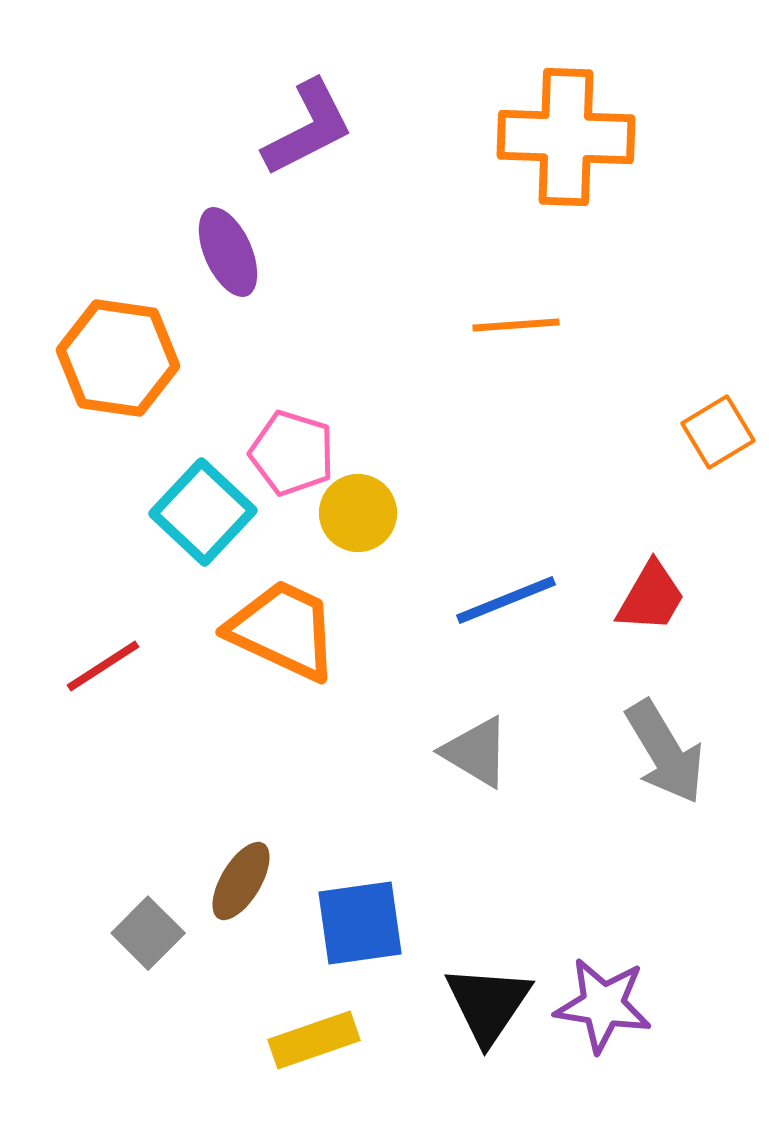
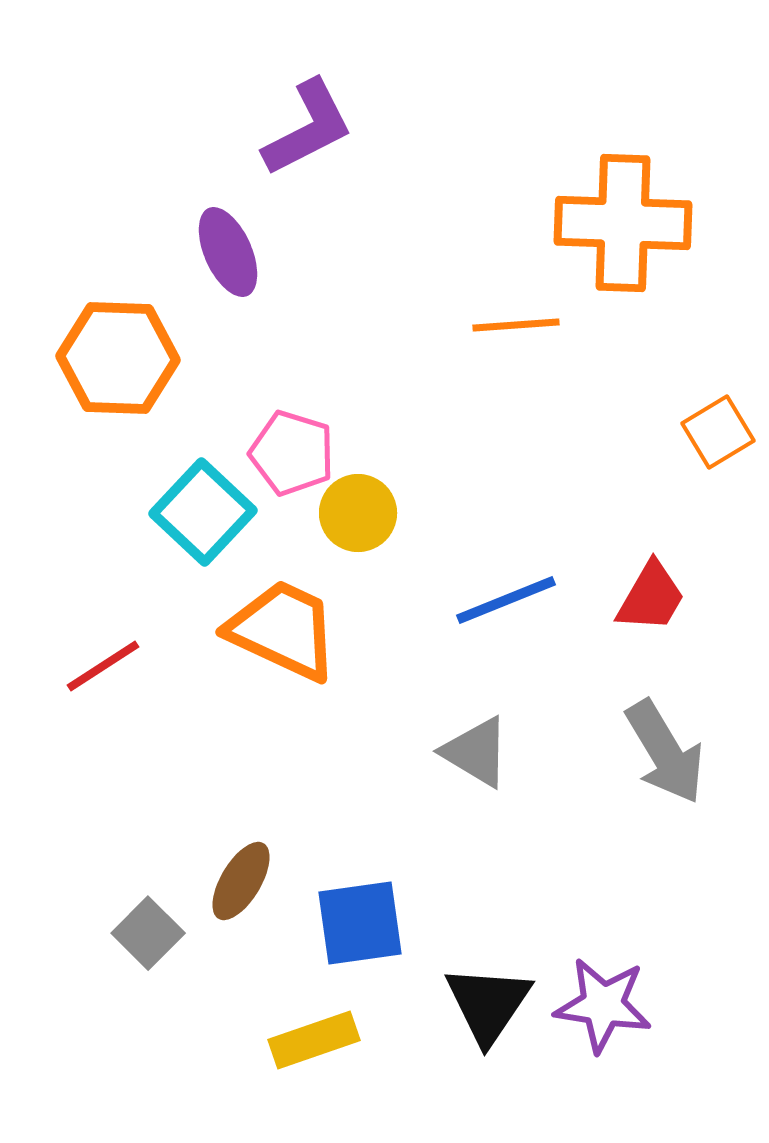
orange cross: moved 57 px right, 86 px down
orange hexagon: rotated 6 degrees counterclockwise
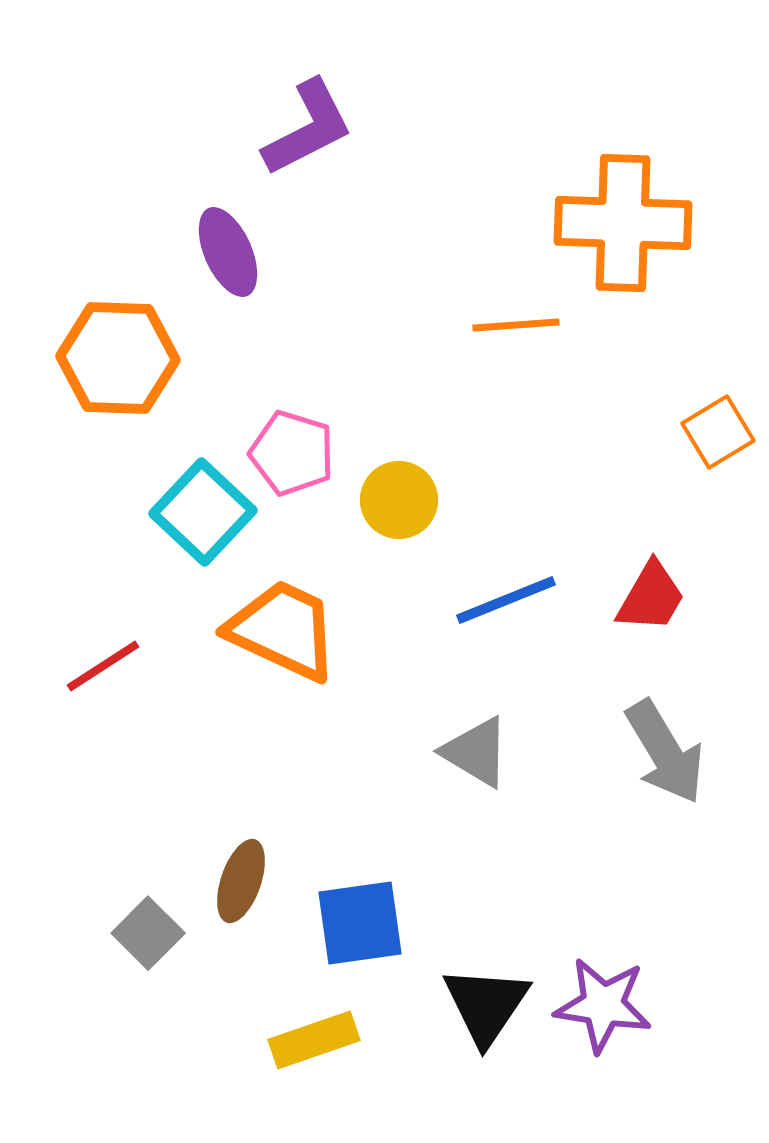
yellow circle: moved 41 px right, 13 px up
brown ellipse: rotated 12 degrees counterclockwise
black triangle: moved 2 px left, 1 px down
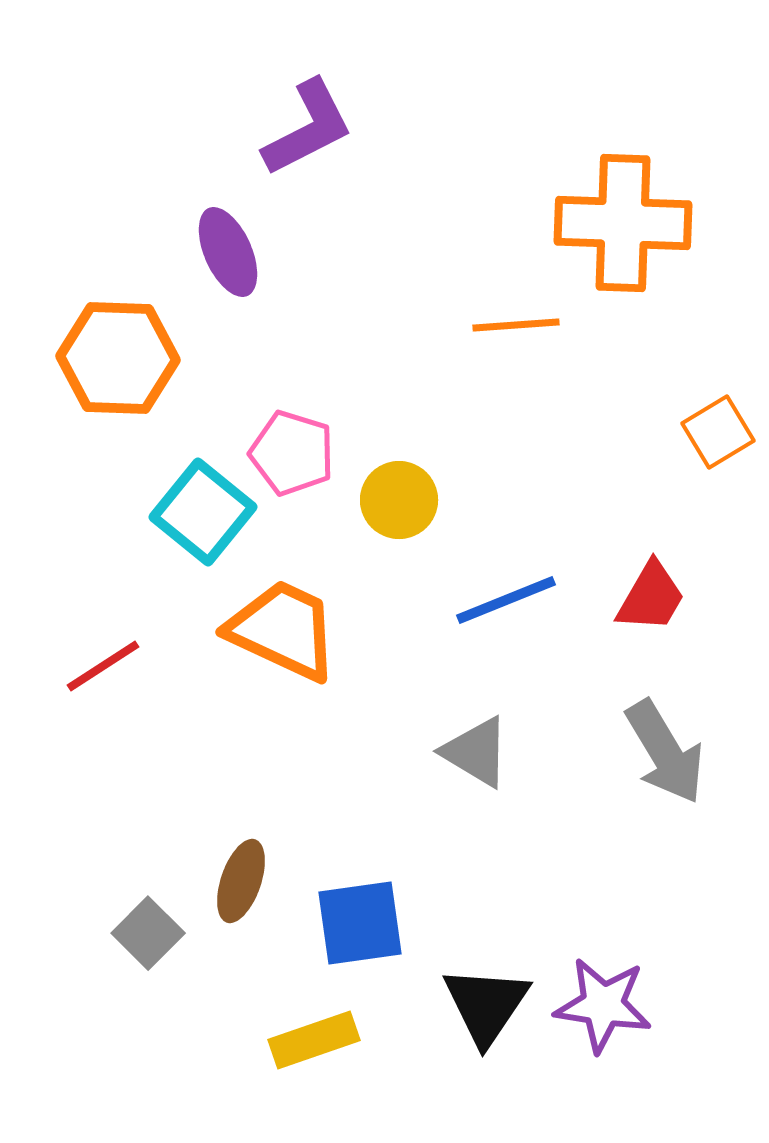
cyan square: rotated 4 degrees counterclockwise
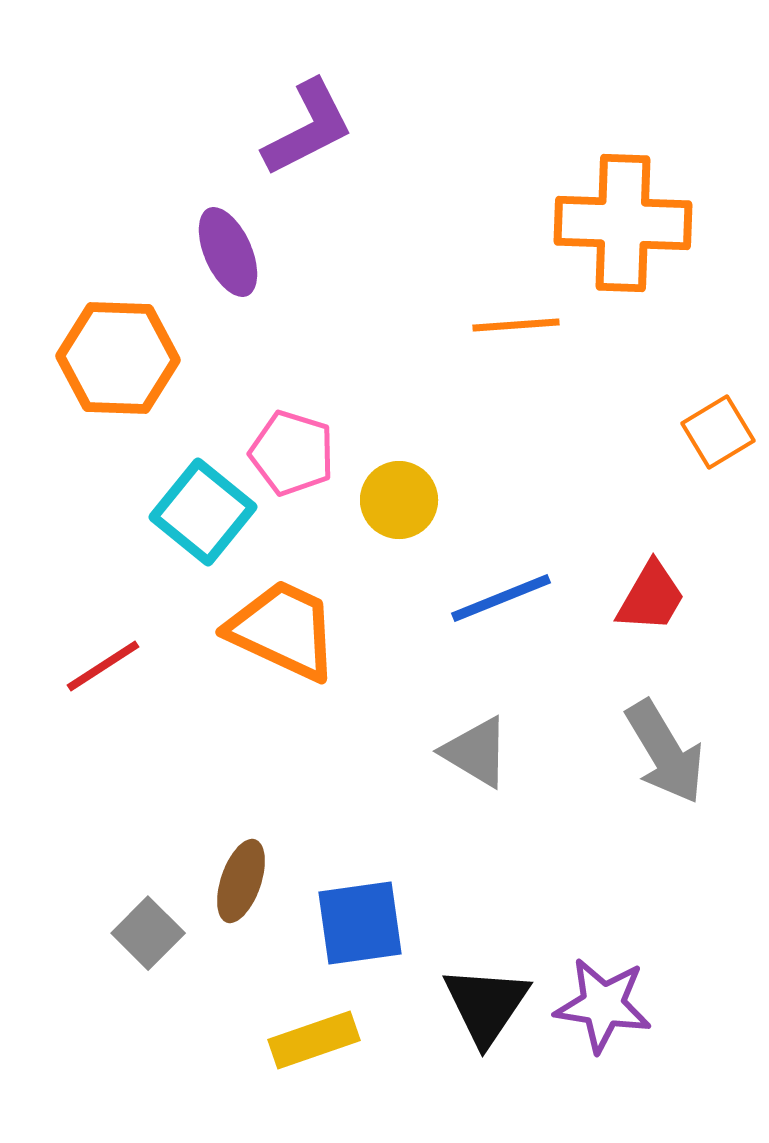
blue line: moved 5 px left, 2 px up
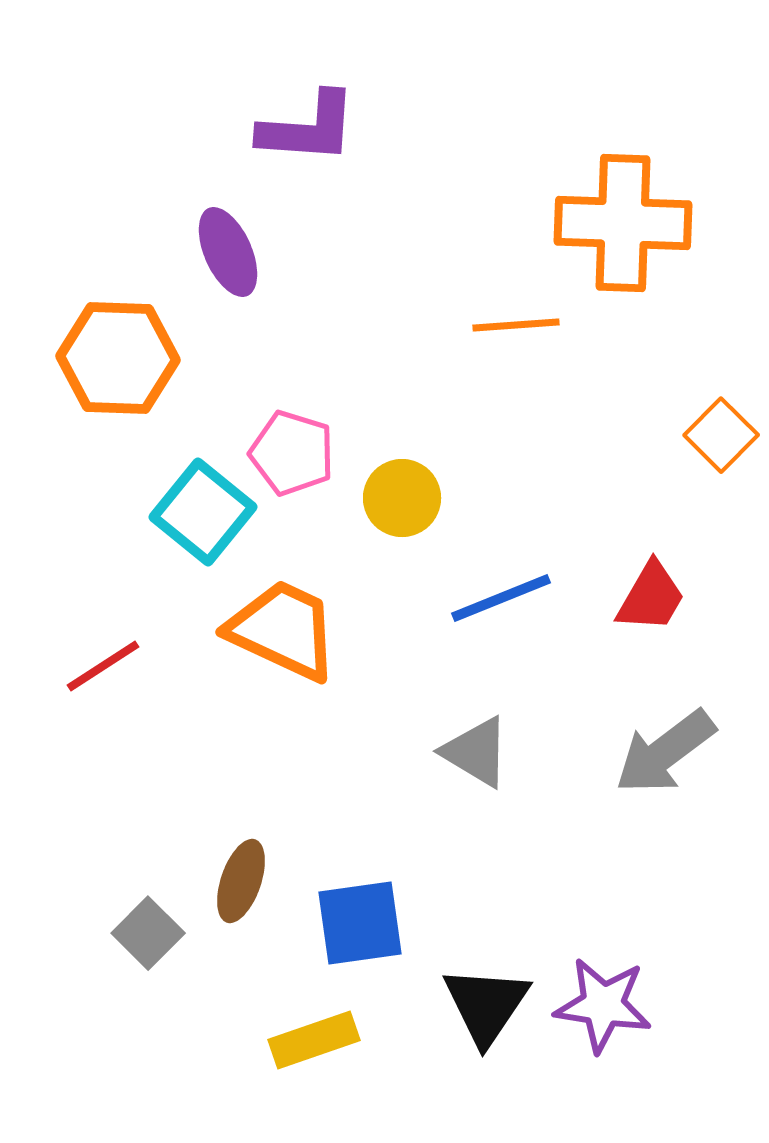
purple L-shape: rotated 31 degrees clockwise
orange square: moved 3 px right, 3 px down; rotated 14 degrees counterclockwise
yellow circle: moved 3 px right, 2 px up
gray arrow: rotated 84 degrees clockwise
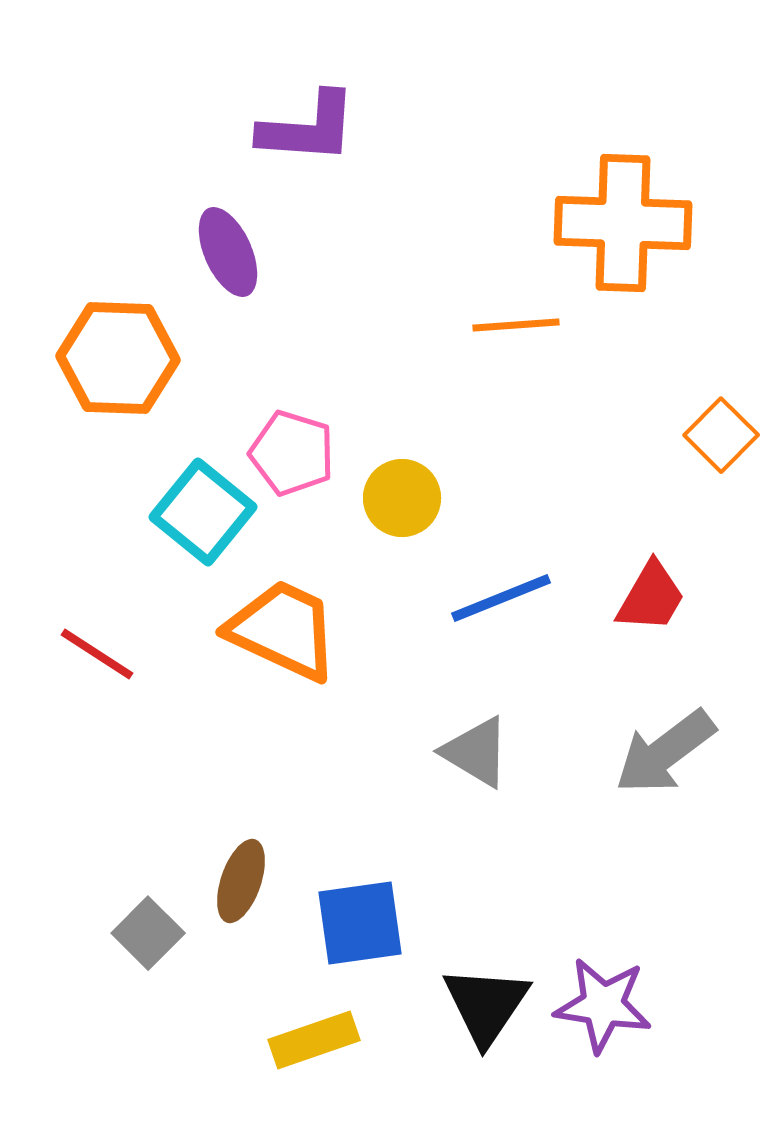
red line: moved 6 px left, 12 px up; rotated 66 degrees clockwise
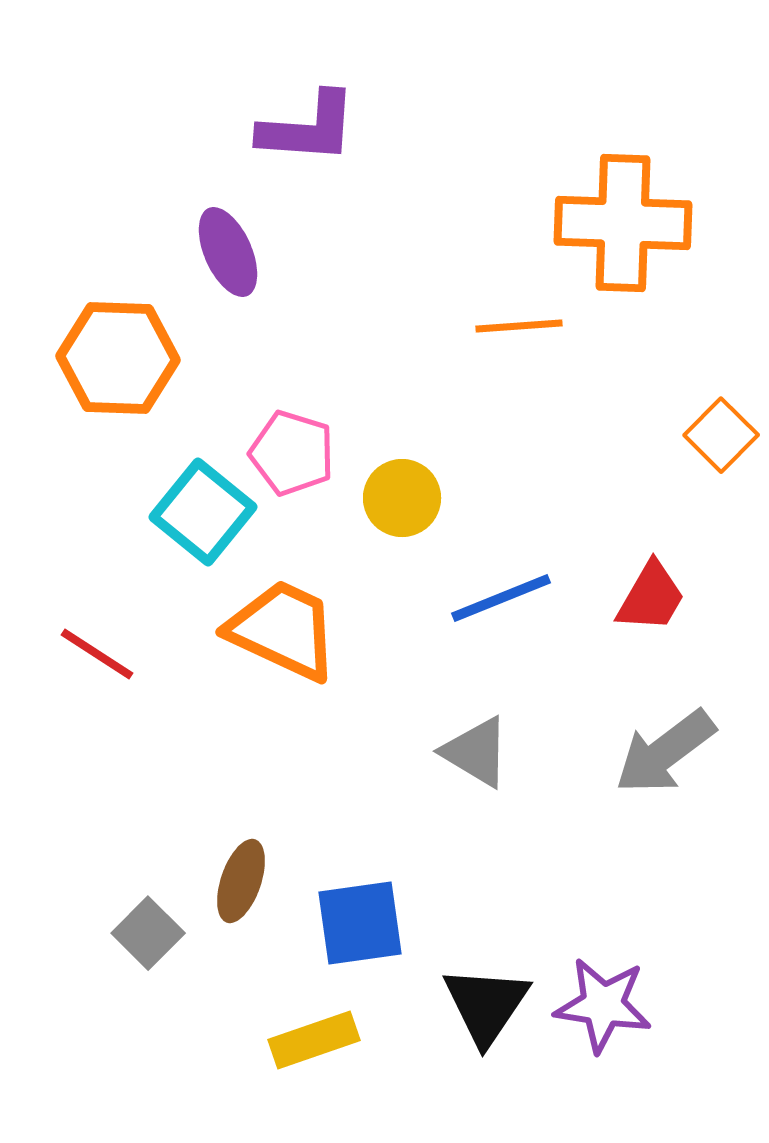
orange line: moved 3 px right, 1 px down
